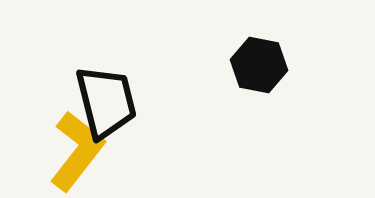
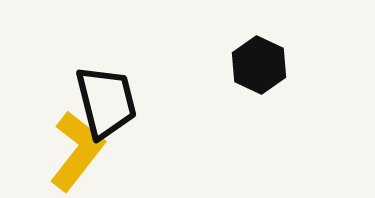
black hexagon: rotated 14 degrees clockwise
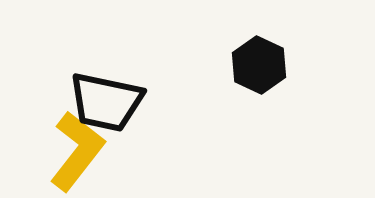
black trapezoid: rotated 116 degrees clockwise
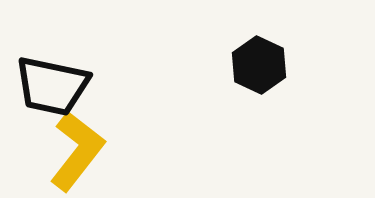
black trapezoid: moved 54 px left, 16 px up
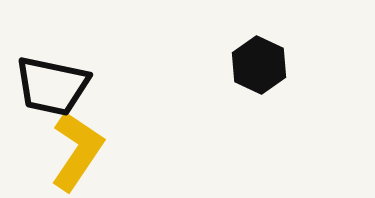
yellow L-shape: rotated 4 degrees counterclockwise
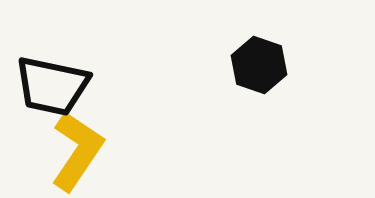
black hexagon: rotated 6 degrees counterclockwise
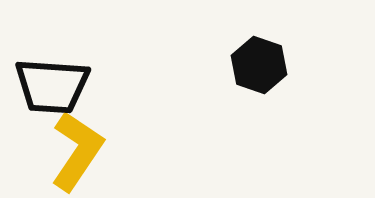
black trapezoid: rotated 8 degrees counterclockwise
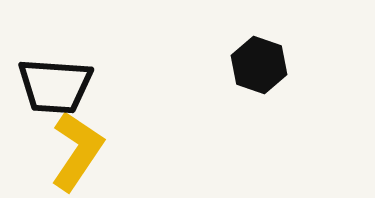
black trapezoid: moved 3 px right
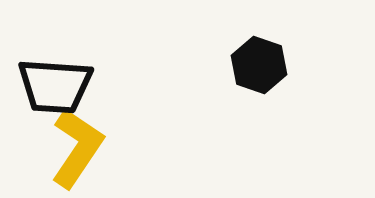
yellow L-shape: moved 3 px up
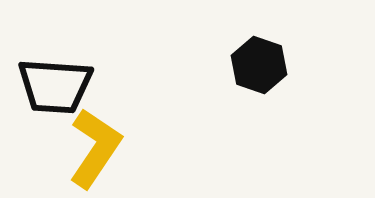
yellow L-shape: moved 18 px right
